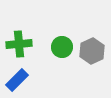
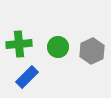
green circle: moved 4 px left
blue rectangle: moved 10 px right, 3 px up
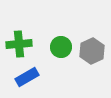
green circle: moved 3 px right
blue rectangle: rotated 15 degrees clockwise
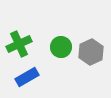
green cross: rotated 20 degrees counterclockwise
gray hexagon: moved 1 px left, 1 px down
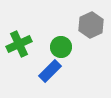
gray hexagon: moved 27 px up
blue rectangle: moved 23 px right, 6 px up; rotated 15 degrees counterclockwise
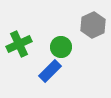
gray hexagon: moved 2 px right
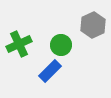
green circle: moved 2 px up
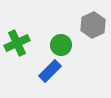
green cross: moved 2 px left, 1 px up
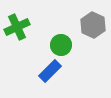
gray hexagon: rotated 10 degrees counterclockwise
green cross: moved 16 px up
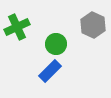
green circle: moved 5 px left, 1 px up
